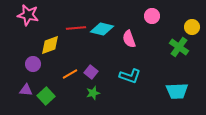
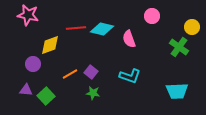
green star: rotated 24 degrees clockwise
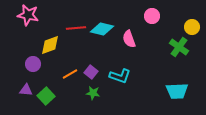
cyan L-shape: moved 10 px left
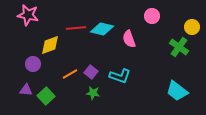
cyan trapezoid: rotated 40 degrees clockwise
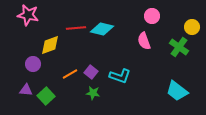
pink semicircle: moved 15 px right, 2 px down
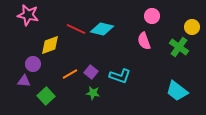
red line: moved 1 px down; rotated 30 degrees clockwise
purple triangle: moved 2 px left, 9 px up
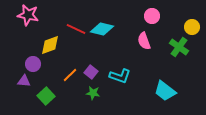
orange line: moved 1 px down; rotated 14 degrees counterclockwise
cyan trapezoid: moved 12 px left
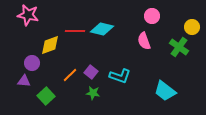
red line: moved 1 px left, 2 px down; rotated 24 degrees counterclockwise
purple circle: moved 1 px left, 1 px up
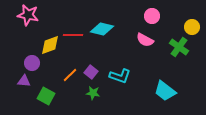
red line: moved 2 px left, 4 px down
pink semicircle: moved 1 px right, 1 px up; rotated 42 degrees counterclockwise
green square: rotated 18 degrees counterclockwise
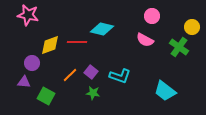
red line: moved 4 px right, 7 px down
purple triangle: moved 1 px down
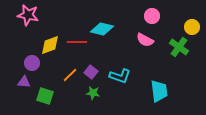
cyan trapezoid: moved 6 px left; rotated 135 degrees counterclockwise
green square: moved 1 px left; rotated 12 degrees counterclockwise
